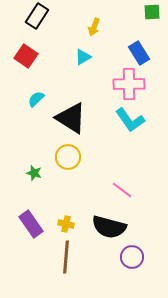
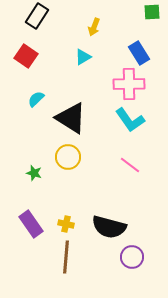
pink line: moved 8 px right, 25 px up
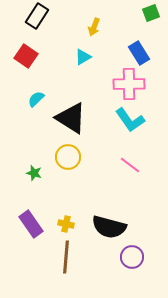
green square: moved 1 px left, 1 px down; rotated 18 degrees counterclockwise
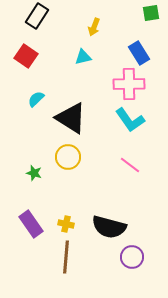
green square: rotated 12 degrees clockwise
cyan triangle: rotated 18 degrees clockwise
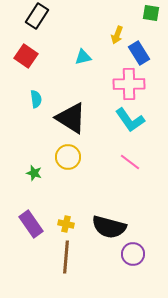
green square: rotated 18 degrees clockwise
yellow arrow: moved 23 px right, 8 px down
cyan semicircle: rotated 126 degrees clockwise
pink line: moved 3 px up
purple circle: moved 1 px right, 3 px up
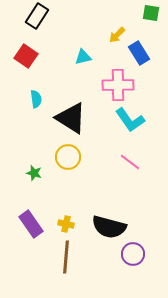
yellow arrow: rotated 24 degrees clockwise
pink cross: moved 11 px left, 1 px down
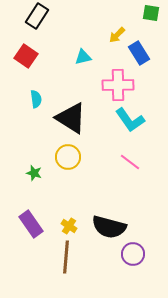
yellow cross: moved 3 px right, 2 px down; rotated 21 degrees clockwise
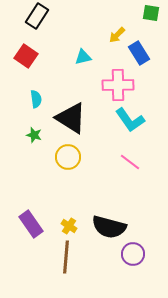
green star: moved 38 px up
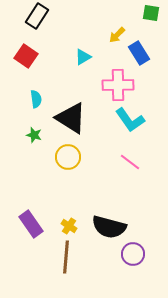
cyan triangle: rotated 18 degrees counterclockwise
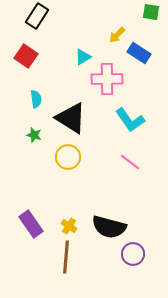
green square: moved 1 px up
blue rectangle: rotated 25 degrees counterclockwise
pink cross: moved 11 px left, 6 px up
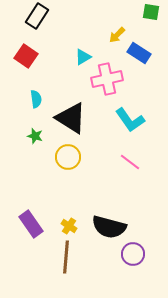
pink cross: rotated 12 degrees counterclockwise
green star: moved 1 px right, 1 px down
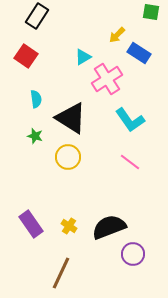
pink cross: rotated 20 degrees counterclockwise
black semicircle: rotated 144 degrees clockwise
brown line: moved 5 px left, 16 px down; rotated 20 degrees clockwise
